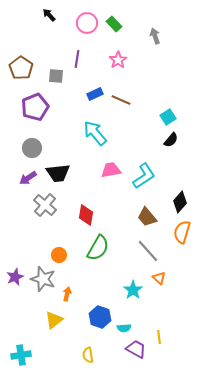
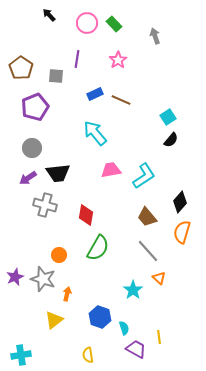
gray cross: rotated 25 degrees counterclockwise
cyan semicircle: rotated 104 degrees counterclockwise
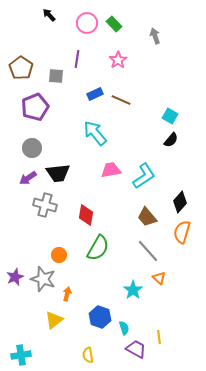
cyan square: moved 2 px right, 1 px up; rotated 28 degrees counterclockwise
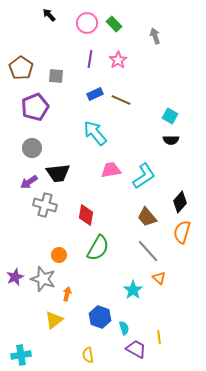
purple line: moved 13 px right
black semicircle: rotated 49 degrees clockwise
purple arrow: moved 1 px right, 4 px down
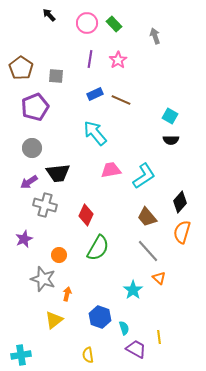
red diamond: rotated 15 degrees clockwise
purple star: moved 9 px right, 38 px up
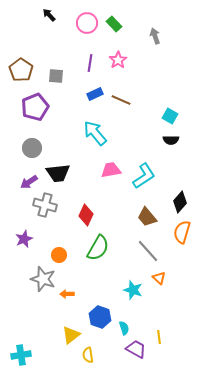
purple line: moved 4 px down
brown pentagon: moved 2 px down
cyan star: rotated 18 degrees counterclockwise
orange arrow: rotated 104 degrees counterclockwise
yellow triangle: moved 17 px right, 15 px down
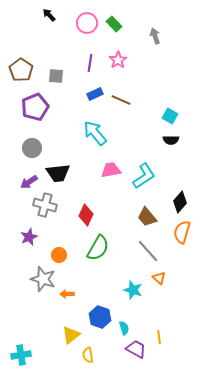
purple star: moved 5 px right, 2 px up
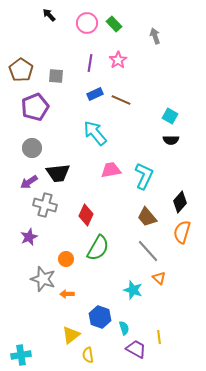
cyan L-shape: rotated 32 degrees counterclockwise
orange circle: moved 7 px right, 4 px down
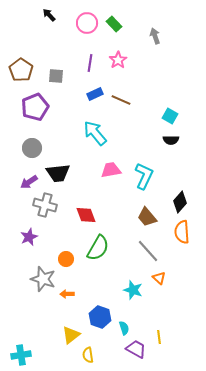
red diamond: rotated 45 degrees counterclockwise
orange semicircle: rotated 20 degrees counterclockwise
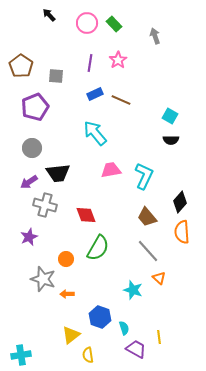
brown pentagon: moved 4 px up
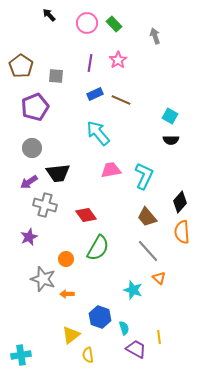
cyan arrow: moved 3 px right
red diamond: rotated 15 degrees counterclockwise
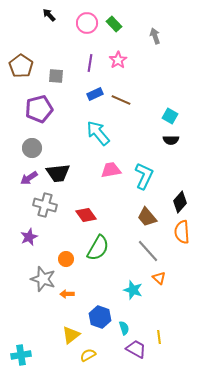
purple pentagon: moved 4 px right, 2 px down; rotated 8 degrees clockwise
purple arrow: moved 4 px up
yellow semicircle: rotated 70 degrees clockwise
